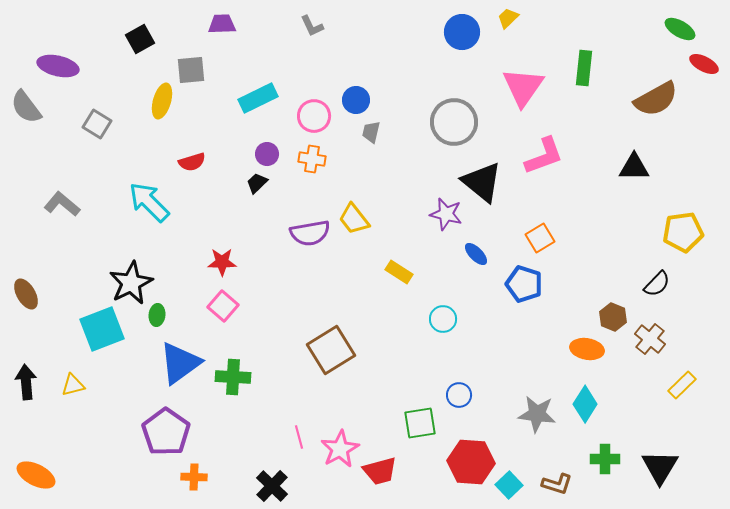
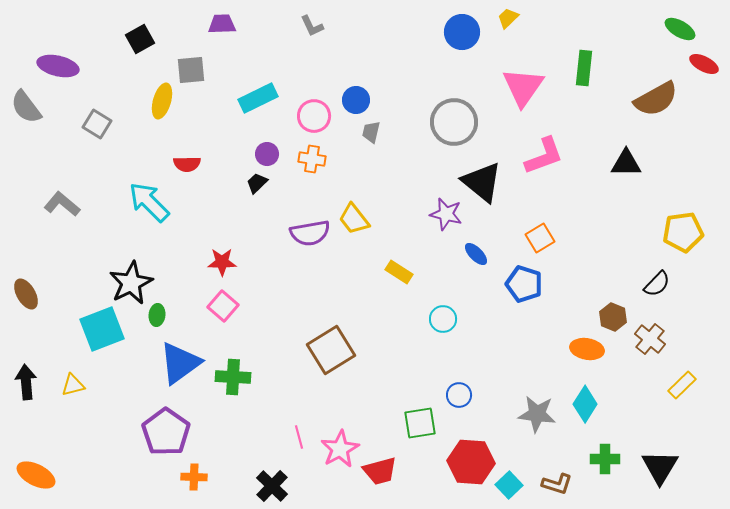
red semicircle at (192, 162): moved 5 px left, 2 px down; rotated 16 degrees clockwise
black triangle at (634, 167): moved 8 px left, 4 px up
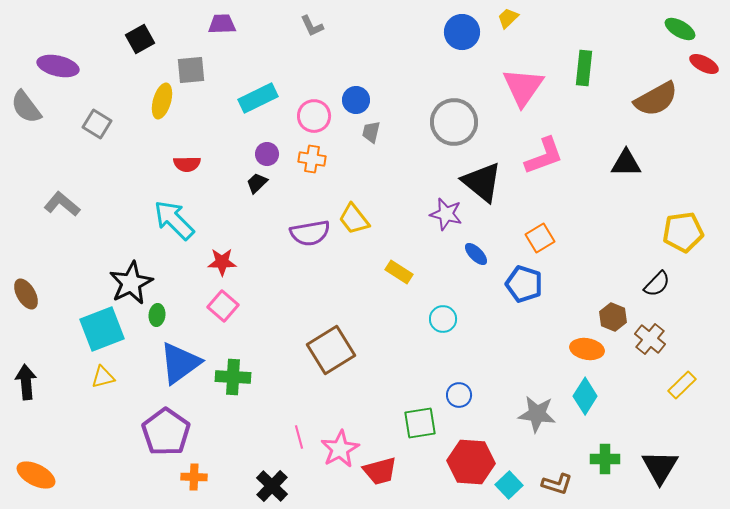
cyan arrow at (149, 202): moved 25 px right, 18 px down
yellow triangle at (73, 385): moved 30 px right, 8 px up
cyan diamond at (585, 404): moved 8 px up
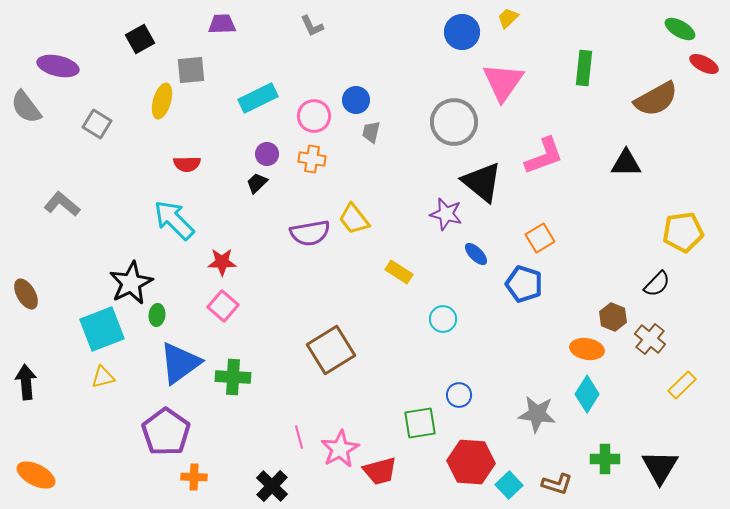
pink triangle at (523, 87): moved 20 px left, 5 px up
cyan diamond at (585, 396): moved 2 px right, 2 px up
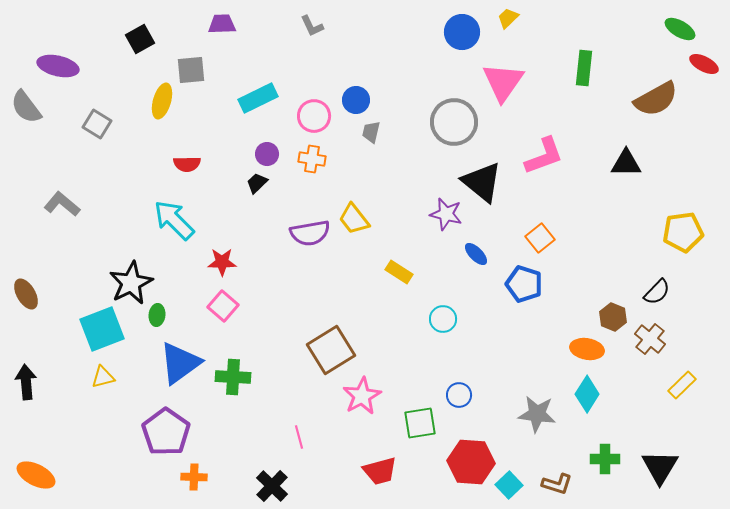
orange square at (540, 238): rotated 8 degrees counterclockwise
black semicircle at (657, 284): moved 8 px down
pink star at (340, 449): moved 22 px right, 53 px up
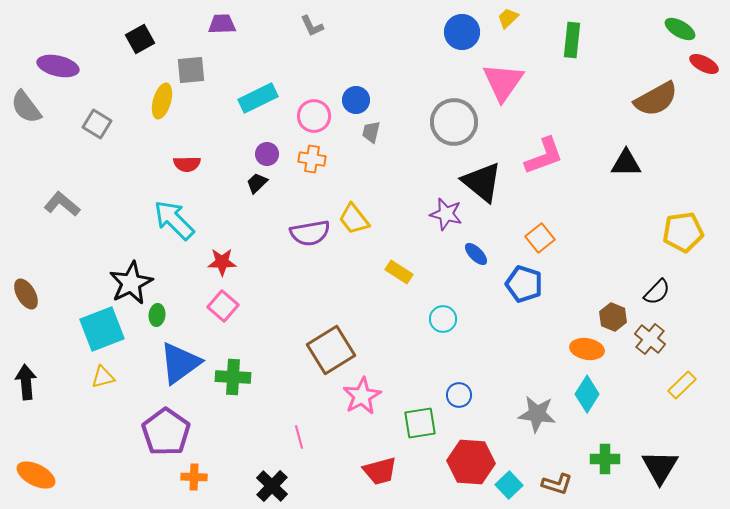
green rectangle at (584, 68): moved 12 px left, 28 px up
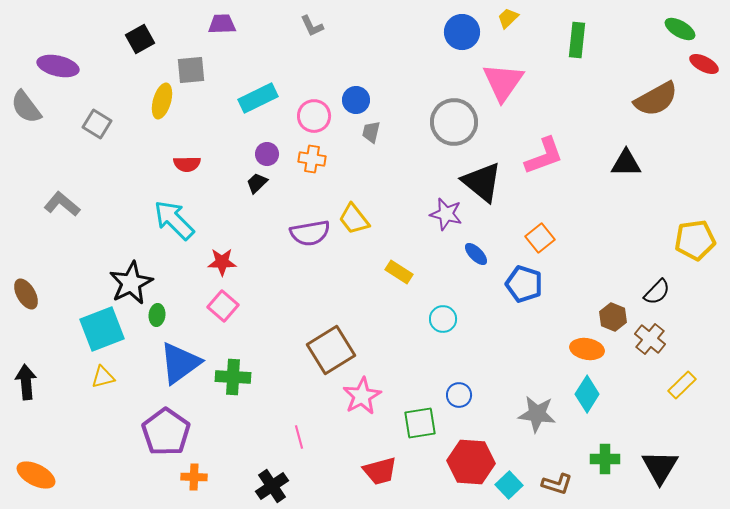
green rectangle at (572, 40): moved 5 px right
yellow pentagon at (683, 232): moved 12 px right, 8 px down
black cross at (272, 486): rotated 12 degrees clockwise
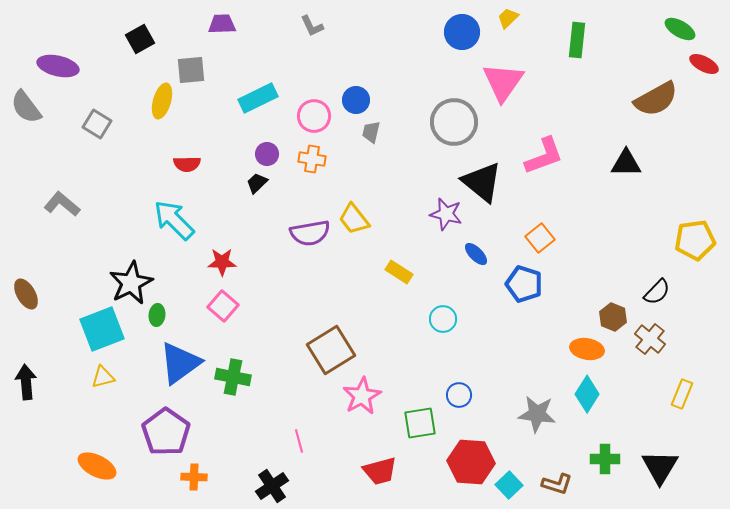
green cross at (233, 377): rotated 8 degrees clockwise
yellow rectangle at (682, 385): moved 9 px down; rotated 24 degrees counterclockwise
pink line at (299, 437): moved 4 px down
orange ellipse at (36, 475): moved 61 px right, 9 px up
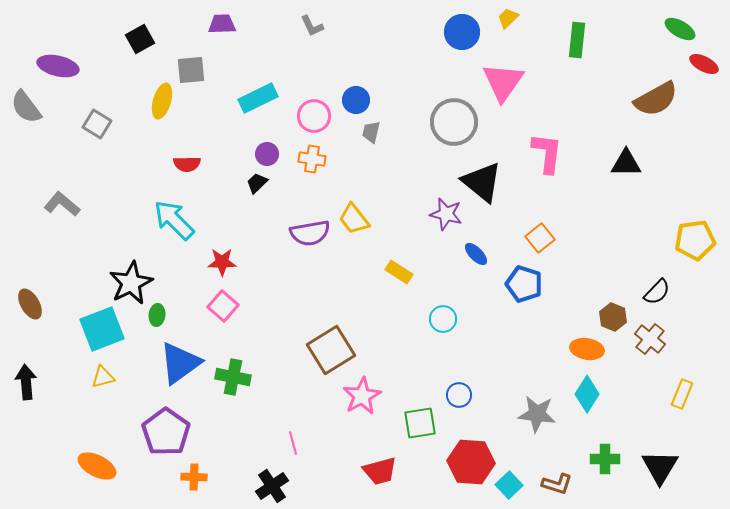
pink L-shape at (544, 156): moved 3 px right, 3 px up; rotated 63 degrees counterclockwise
brown ellipse at (26, 294): moved 4 px right, 10 px down
pink line at (299, 441): moved 6 px left, 2 px down
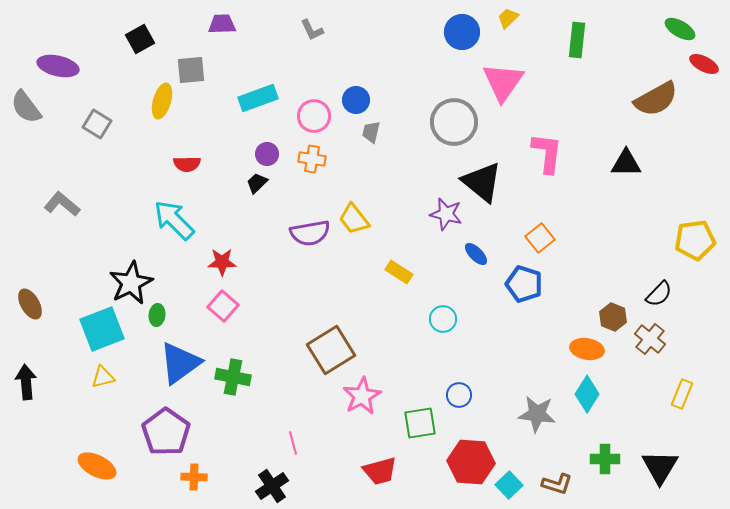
gray L-shape at (312, 26): moved 4 px down
cyan rectangle at (258, 98): rotated 6 degrees clockwise
black semicircle at (657, 292): moved 2 px right, 2 px down
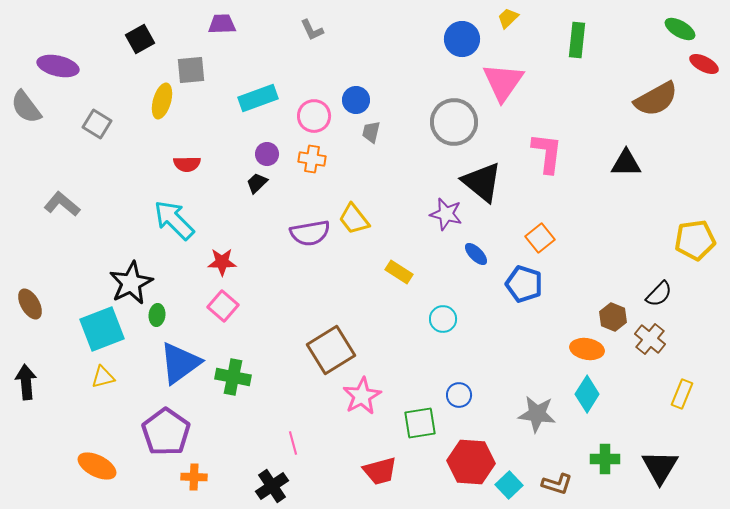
blue circle at (462, 32): moved 7 px down
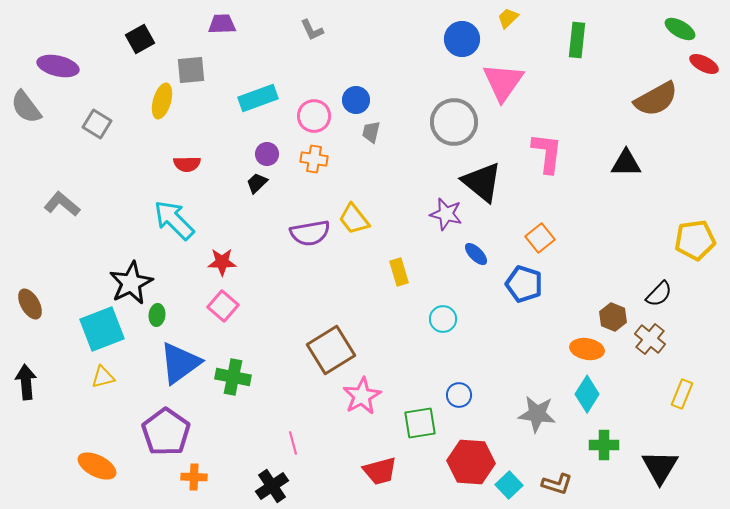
orange cross at (312, 159): moved 2 px right
yellow rectangle at (399, 272): rotated 40 degrees clockwise
green cross at (605, 459): moved 1 px left, 14 px up
